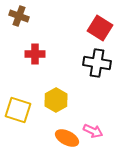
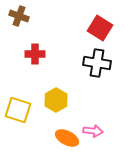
pink arrow: rotated 18 degrees counterclockwise
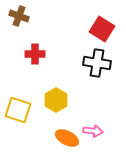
red square: moved 2 px right, 1 px down
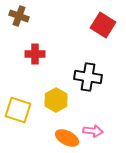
red square: moved 1 px right, 4 px up
black cross: moved 9 px left, 14 px down
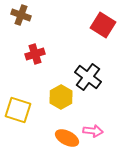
brown cross: moved 2 px right, 1 px up
red cross: rotated 18 degrees counterclockwise
black cross: rotated 28 degrees clockwise
yellow hexagon: moved 5 px right, 3 px up
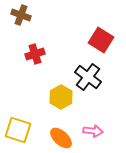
red square: moved 2 px left, 15 px down
yellow square: moved 20 px down
orange ellipse: moved 6 px left; rotated 15 degrees clockwise
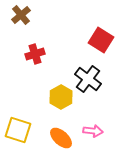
brown cross: rotated 30 degrees clockwise
black cross: moved 2 px down
